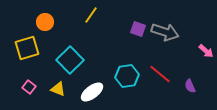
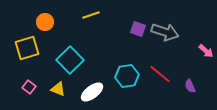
yellow line: rotated 36 degrees clockwise
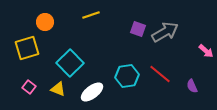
gray arrow: rotated 48 degrees counterclockwise
cyan square: moved 3 px down
purple semicircle: moved 2 px right
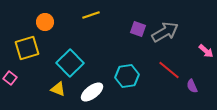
red line: moved 9 px right, 4 px up
pink square: moved 19 px left, 9 px up
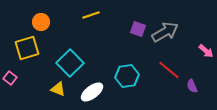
orange circle: moved 4 px left
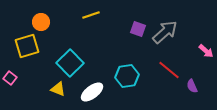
gray arrow: rotated 12 degrees counterclockwise
yellow square: moved 2 px up
